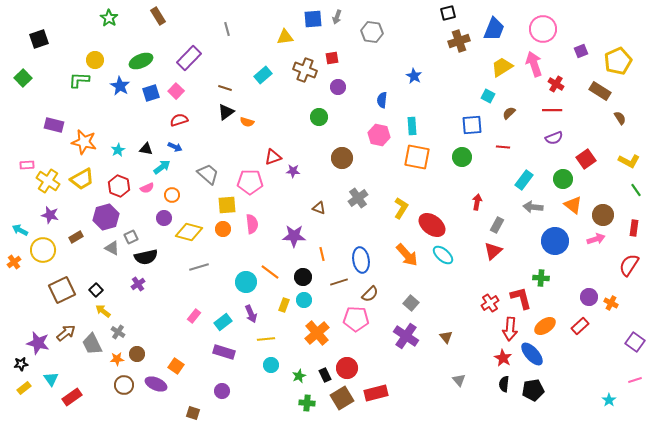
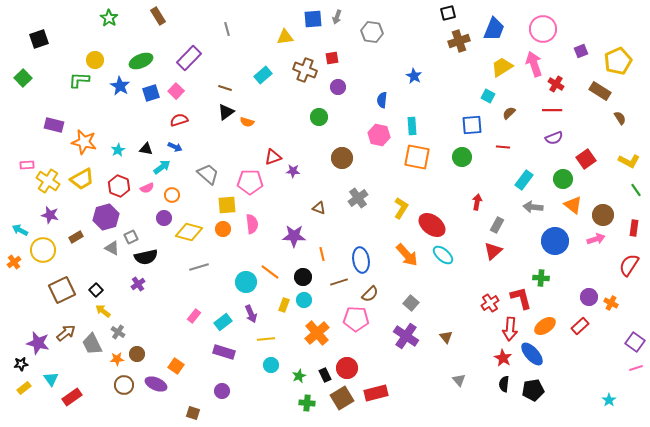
pink line at (635, 380): moved 1 px right, 12 px up
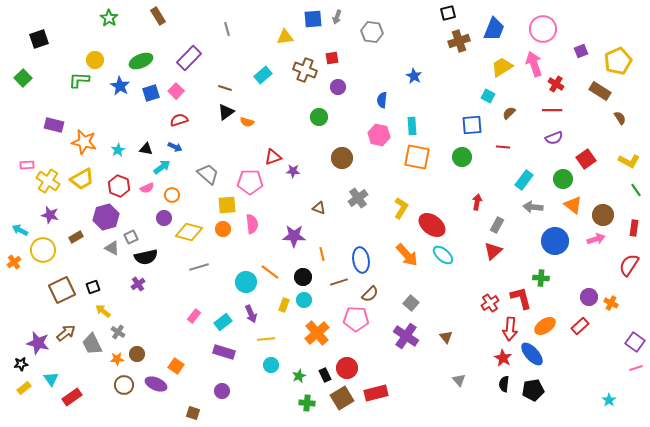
black square at (96, 290): moved 3 px left, 3 px up; rotated 24 degrees clockwise
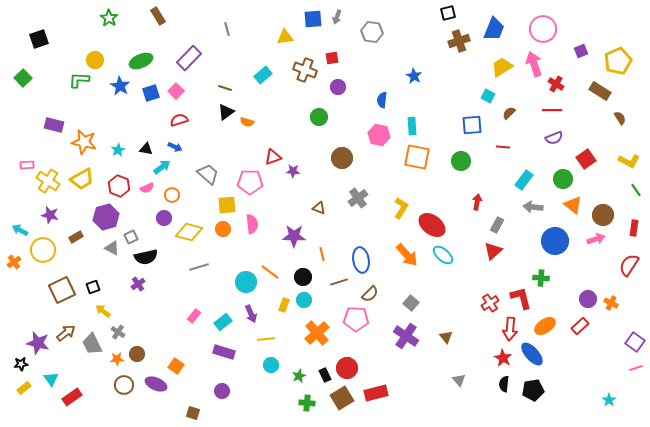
green circle at (462, 157): moved 1 px left, 4 px down
purple circle at (589, 297): moved 1 px left, 2 px down
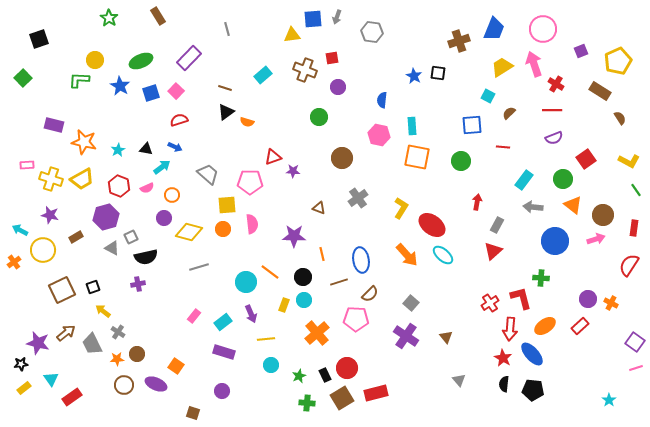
black square at (448, 13): moved 10 px left, 60 px down; rotated 21 degrees clockwise
yellow triangle at (285, 37): moved 7 px right, 2 px up
yellow cross at (48, 181): moved 3 px right, 2 px up; rotated 15 degrees counterclockwise
purple cross at (138, 284): rotated 24 degrees clockwise
black pentagon at (533, 390): rotated 15 degrees clockwise
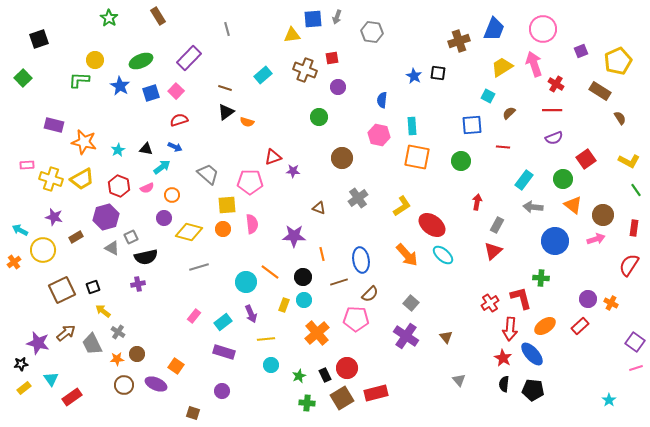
yellow L-shape at (401, 208): moved 1 px right, 2 px up; rotated 25 degrees clockwise
purple star at (50, 215): moved 4 px right, 2 px down
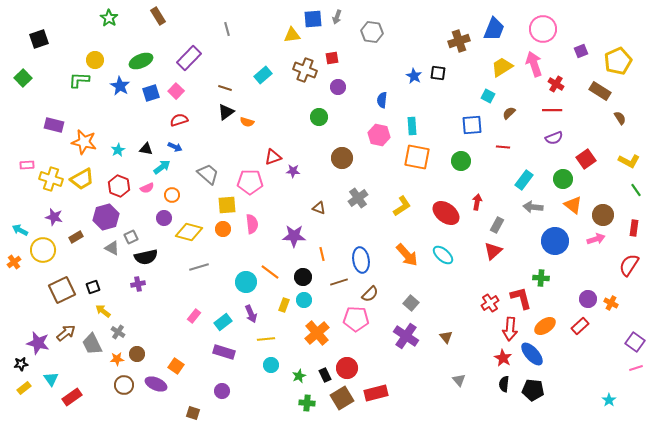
red ellipse at (432, 225): moved 14 px right, 12 px up
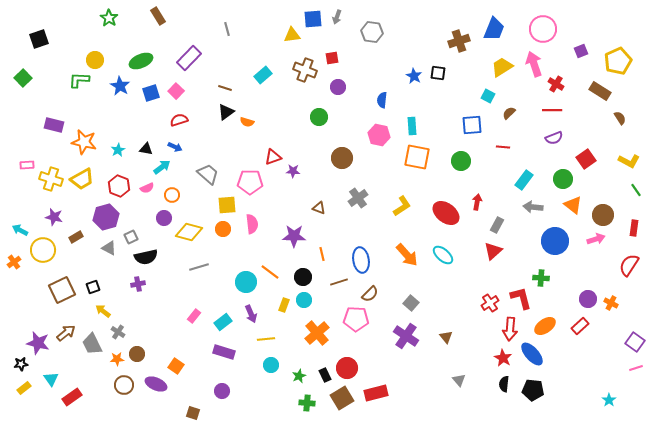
gray triangle at (112, 248): moved 3 px left
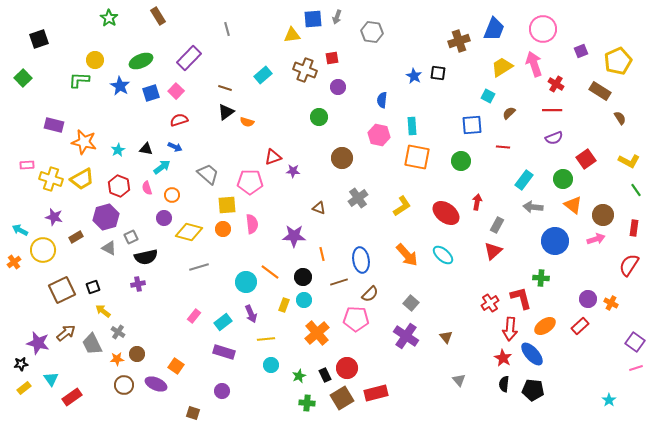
pink semicircle at (147, 188): rotated 96 degrees clockwise
